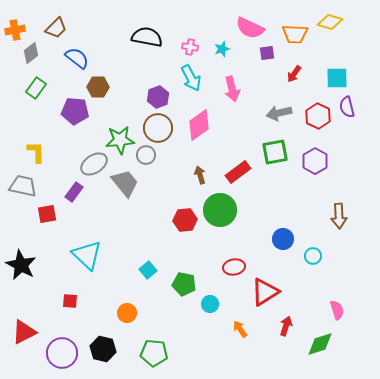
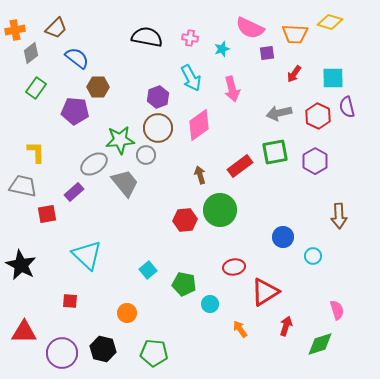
pink cross at (190, 47): moved 9 px up
cyan square at (337, 78): moved 4 px left
red rectangle at (238, 172): moved 2 px right, 6 px up
purple rectangle at (74, 192): rotated 12 degrees clockwise
blue circle at (283, 239): moved 2 px up
red triangle at (24, 332): rotated 28 degrees clockwise
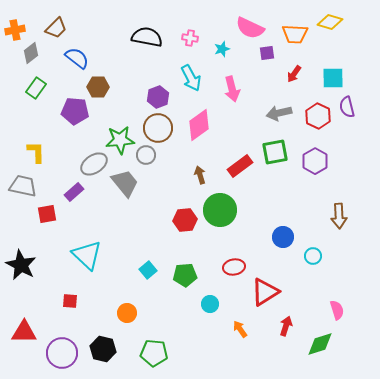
green pentagon at (184, 284): moved 1 px right, 9 px up; rotated 15 degrees counterclockwise
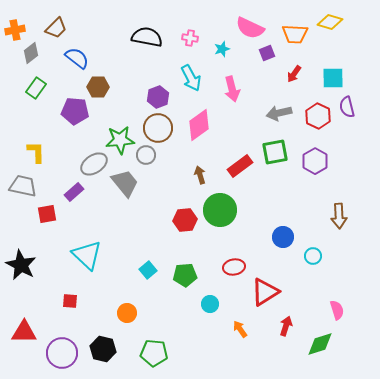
purple square at (267, 53): rotated 14 degrees counterclockwise
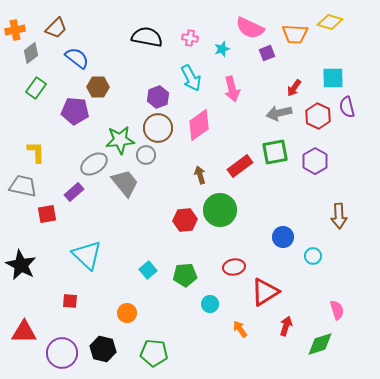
red arrow at (294, 74): moved 14 px down
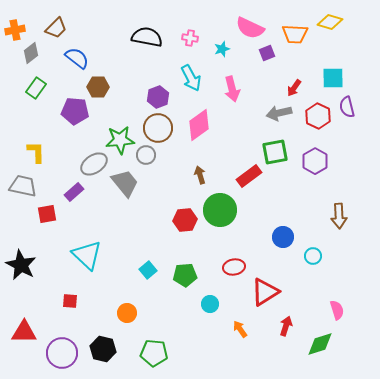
red rectangle at (240, 166): moved 9 px right, 10 px down
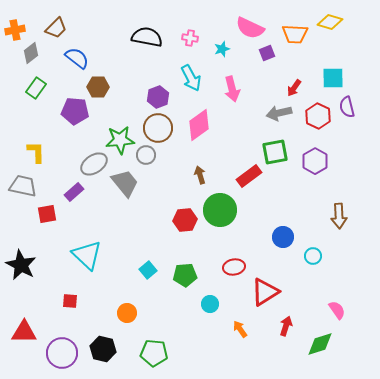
pink semicircle at (337, 310): rotated 18 degrees counterclockwise
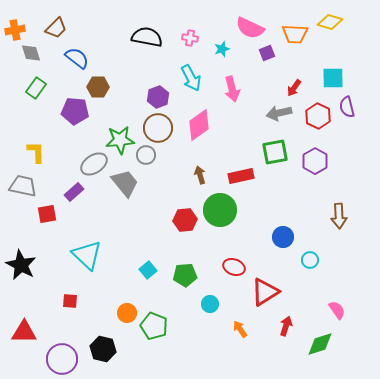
gray diamond at (31, 53): rotated 70 degrees counterclockwise
red rectangle at (249, 176): moved 8 px left; rotated 25 degrees clockwise
cyan circle at (313, 256): moved 3 px left, 4 px down
red ellipse at (234, 267): rotated 30 degrees clockwise
purple circle at (62, 353): moved 6 px down
green pentagon at (154, 353): moved 27 px up; rotated 16 degrees clockwise
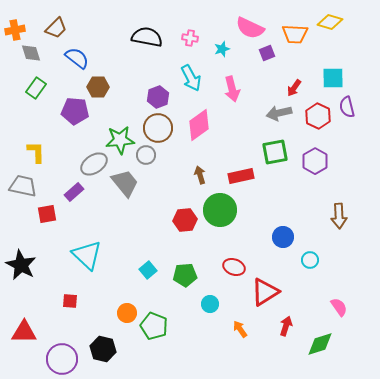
pink semicircle at (337, 310): moved 2 px right, 3 px up
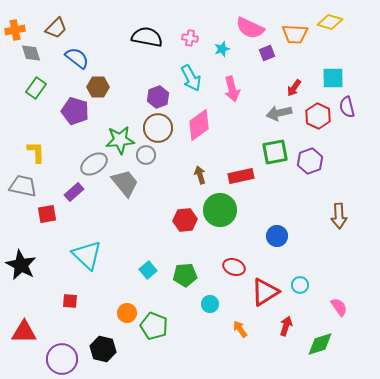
purple pentagon at (75, 111): rotated 12 degrees clockwise
purple hexagon at (315, 161): moved 5 px left; rotated 10 degrees clockwise
blue circle at (283, 237): moved 6 px left, 1 px up
cyan circle at (310, 260): moved 10 px left, 25 px down
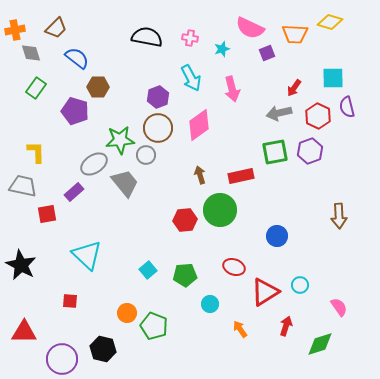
purple hexagon at (310, 161): moved 10 px up
